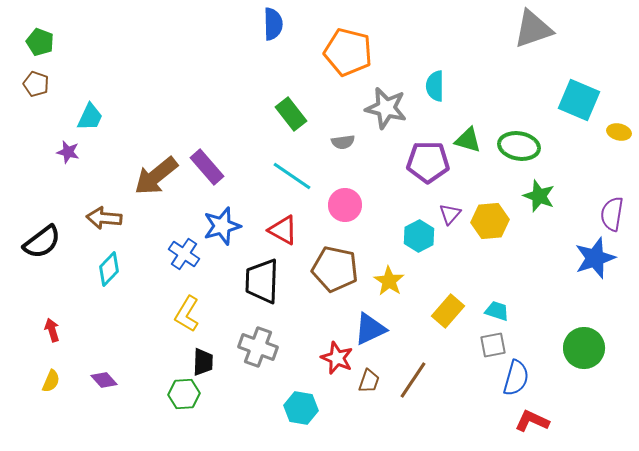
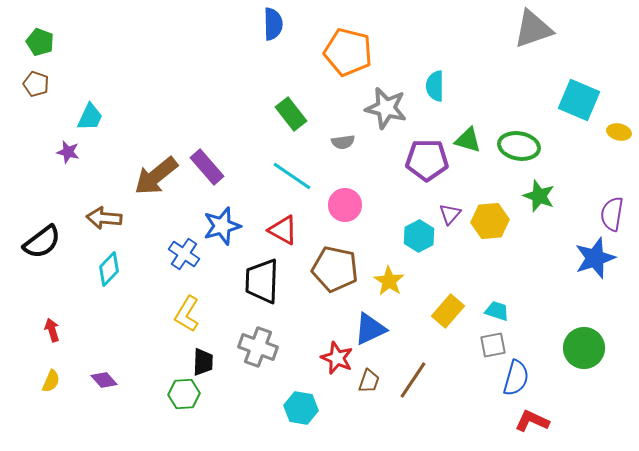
purple pentagon at (428, 162): moved 1 px left, 2 px up
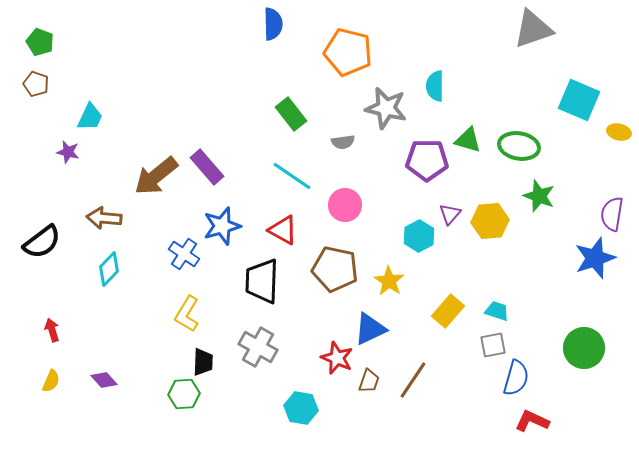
gray cross at (258, 347): rotated 9 degrees clockwise
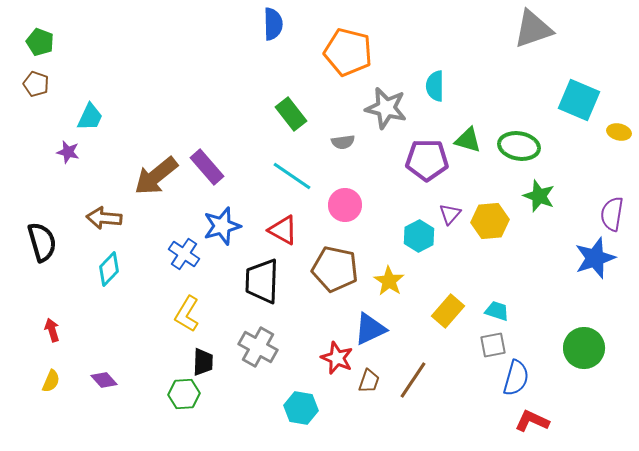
black semicircle at (42, 242): rotated 69 degrees counterclockwise
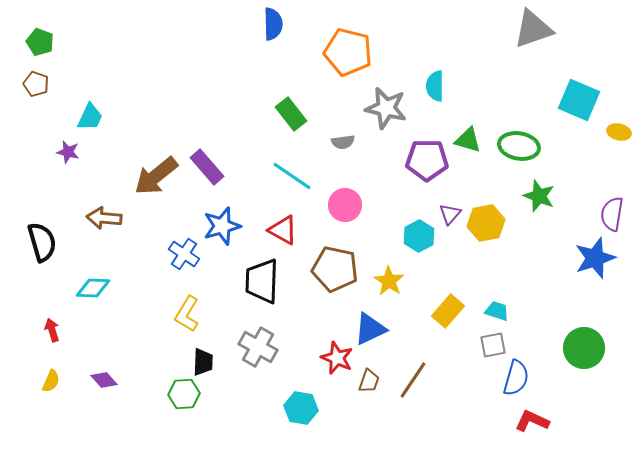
yellow hexagon at (490, 221): moved 4 px left, 2 px down; rotated 6 degrees counterclockwise
cyan diamond at (109, 269): moved 16 px left, 19 px down; rotated 48 degrees clockwise
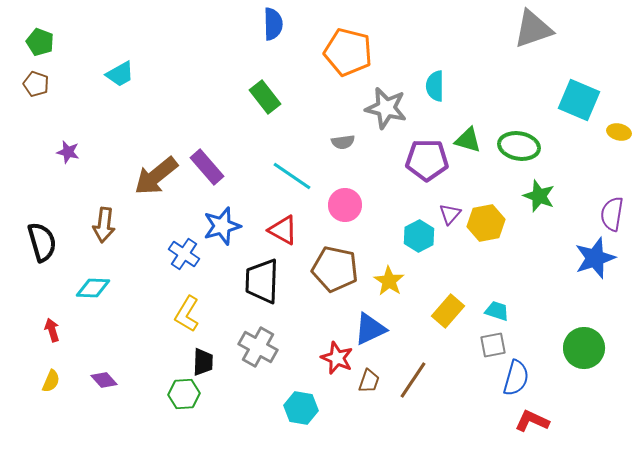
green rectangle at (291, 114): moved 26 px left, 17 px up
cyan trapezoid at (90, 117): moved 30 px right, 43 px up; rotated 36 degrees clockwise
brown arrow at (104, 218): moved 7 px down; rotated 88 degrees counterclockwise
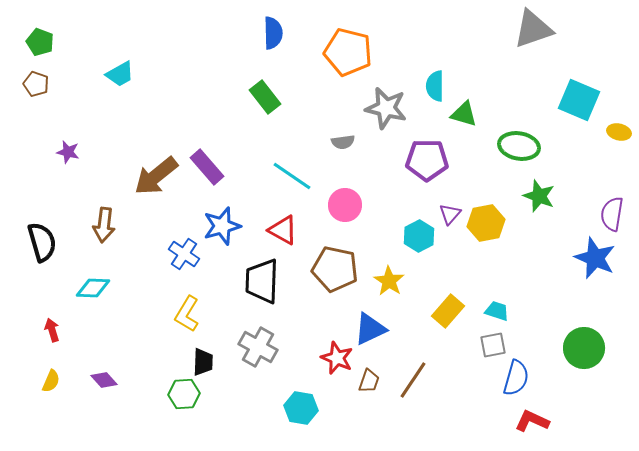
blue semicircle at (273, 24): moved 9 px down
green triangle at (468, 140): moved 4 px left, 26 px up
blue star at (595, 258): rotated 30 degrees counterclockwise
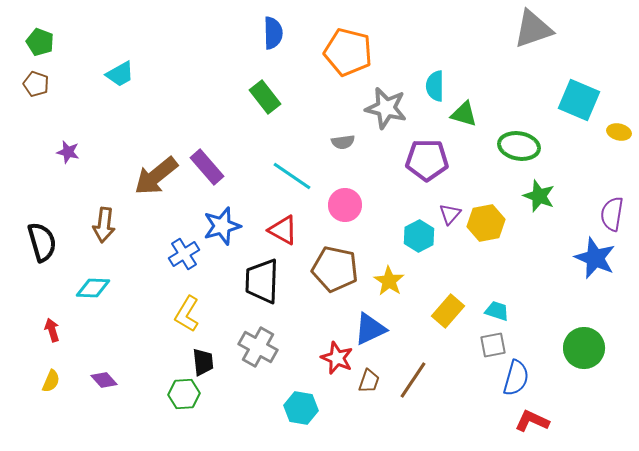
blue cross at (184, 254): rotated 24 degrees clockwise
black trapezoid at (203, 362): rotated 8 degrees counterclockwise
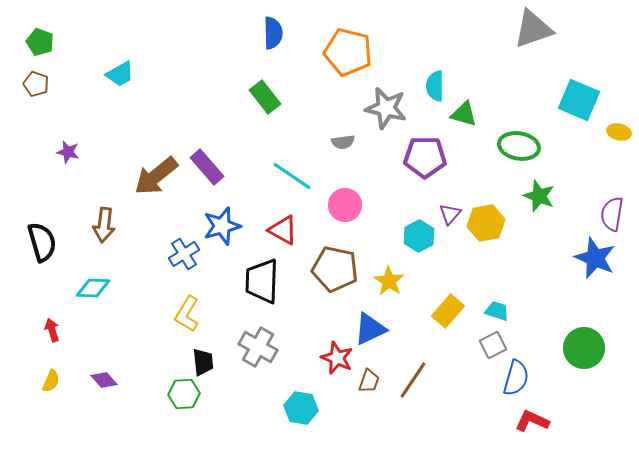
purple pentagon at (427, 160): moved 2 px left, 3 px up
gray square at (493, 345): rotated 16 degrees counterclockwise
